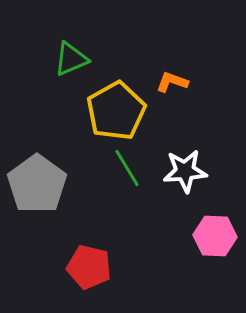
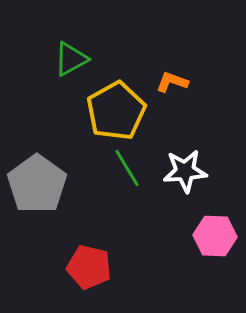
green triangle: rotated 6 degrees counterclockwise
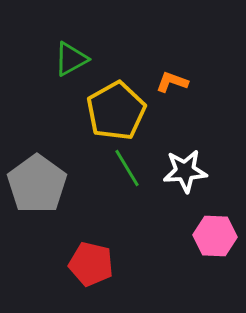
red pentagon: moved 2 px right, 3 px up
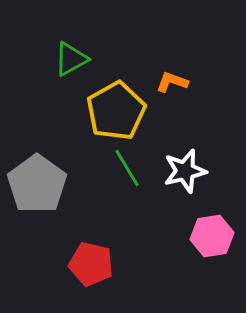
white star: rotated 9 degrees counterclockwise
pink hexagon: moved 3 px left; rotated 12 degrees counterclockwise
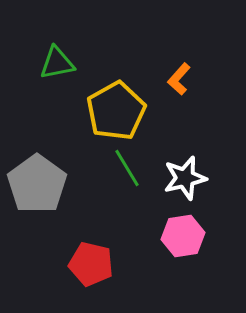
green triangle: moved 14 px left, 4 px down; rotated 18 degrees clockwise
orange L-shape: moved 7 px right, 3 px up; rotated 68 degrees counterclockwise
white star: moved 7 px down
pink hexagon: moved 29 px left
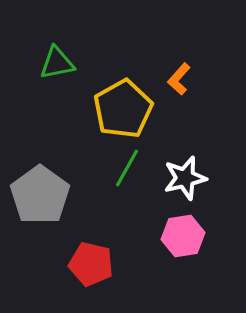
yellow pentagon: moved 7 px right, 2 px up
green line: rotated 60 degrees clockwise
gray pentagon: moved 3 px right, 11 px down
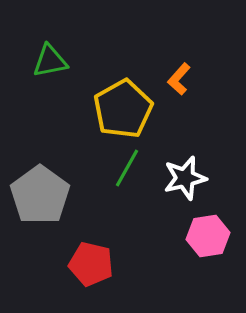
green triangle: moved 7 px left, 2 px up
pink hexagon: moved 25 px right
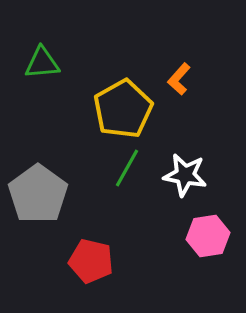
green triangle: moved 8 px left, 2 px down; rotated 6 degrees clockwise
white star: moved 3 px up; rotated 24 degrees clockwise
gray pentagon: moved 2 px left, 1 px up
red pentagon: moved 3 px up
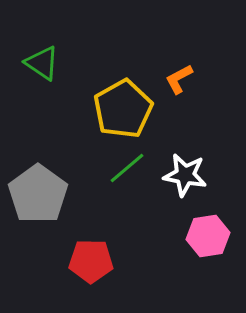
green triangle: rotated 39 degrees clockwise
orange L-shape: rotated 20 degrees clockwise
green line: rotated 21 degrees clockwise
red pentagon: rotated 12 degrees counterclockwise
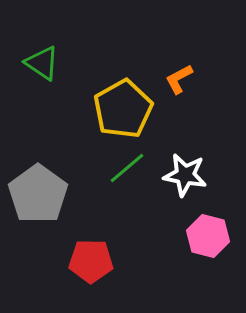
pink hexagon: rotated 24 degrees clockwise
